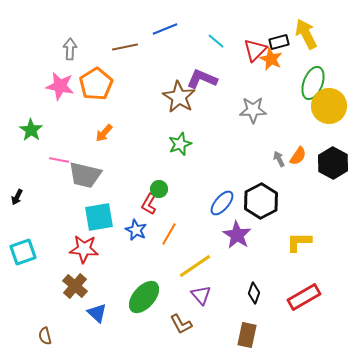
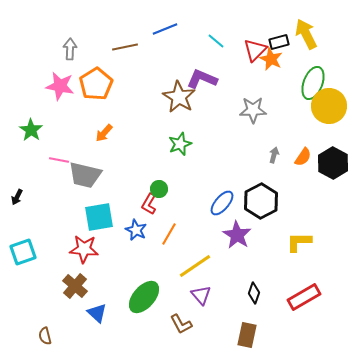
orange semicircle at (298, 156): moved 5 px right, 1 px down
gray arrow at (279, 159): moved 5 px left, 4 px up; rotated 42 degrees clockwise
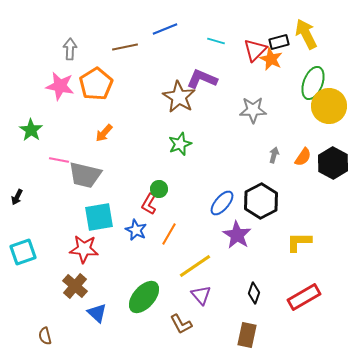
cyan line at (216, 41): rotated 24 degrees counterclockwise
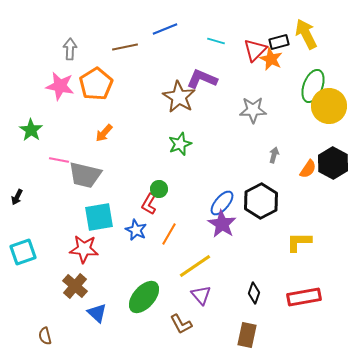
green ellipse at (313, 83): moved 3 px down
orange semicircle at (303, 157): moved 5 px right, 12 px down
purple star at (237, 235): moved 15 px left, 11 px up
red rectangle at (304, 297): rotated 20 degrees clockwise
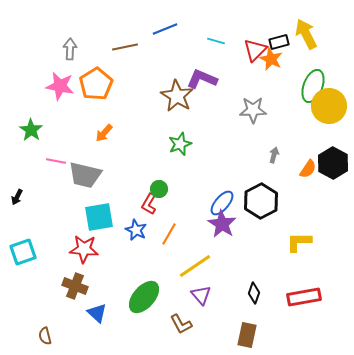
brown star at (179, 97): moved 2 px left, 1 px up
pink line at (59, 160): moved 3 px left, 1 px down
brown cross at (75, 286): rotated 20 degrees counterclockwise
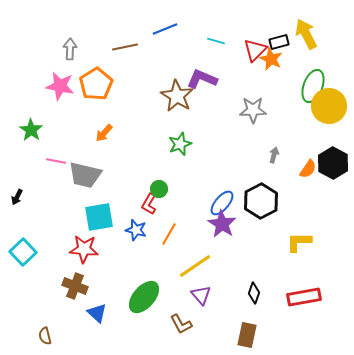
blue star at (136, 230): rotated 10 degrees counterclockwise
cyan square at (23, 252): rotated 24 degrees counterclockwise
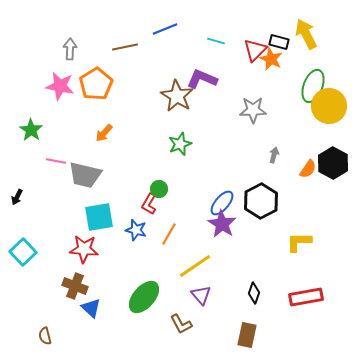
black rectangle at (279, 42): rotated 30 degrees clockwise
red rectangle at (304, 297): moved 2 px right
blue triangle at (97, 313): moved 6 px left, 5 px up
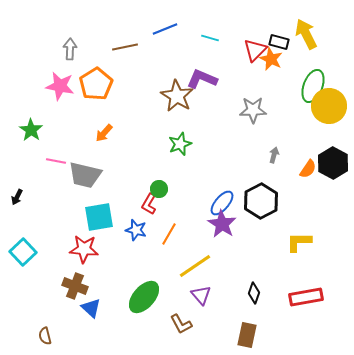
cyan line at (216, 41): moved 6 px left, 3 px up
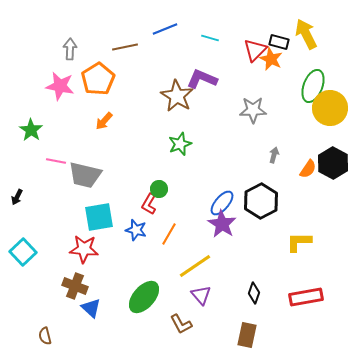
orange pentagon at (96, 84): moved 2 px right, 5 px up
yellow circle at (329, 106): moved 1 px right, 2 px down
orange arrow at (104, 133): moved 12 px up
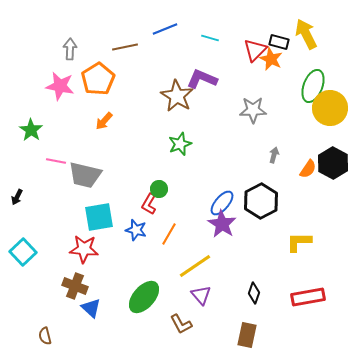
red rectangle at (306, 297): moved 2 px right
